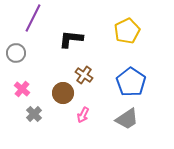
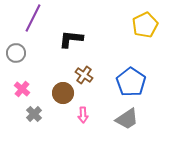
yellow pentagon: moved 18 px right, 6 px up
pink arrow: rotated 28 degrees counterclockwise
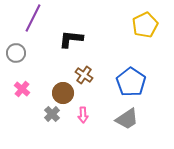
gray cross: moved 18 px right
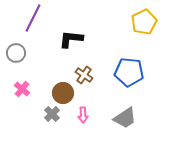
yellow pentagon: moved 1 px left, 3 px up
blue pentagon: moved 2 px left, 10 px up; rotated 28 degrees counterclockwise
gray trapezoid: moved 2 px left, 1 px up
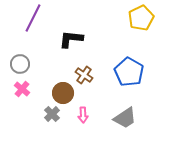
yellow pentagon: moved 3 px left, 4 px up
gray circle: moved 4 px right, 11 px down
blue pentagon: rotated 24 degrees clockwise
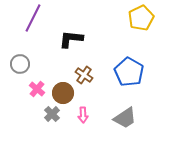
pink cross: moved 15 px right
